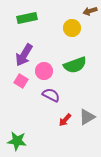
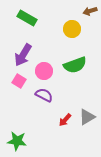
green rectangle: rotated 42 degrees clockwise
yellow circle: moved 1 px down
purple arrow: moved 1 px left
pink square: moved 2 px left
purple semicircle: moved 7 px left
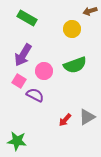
purple semicircle: moved 9 px left
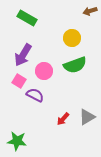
yellow circle: moved 9 px down
red arrow: moved 2 px left, 1 px up
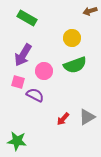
pink square: moved 1 px left, 1 px down; rotated 16 degrees counterclockwise
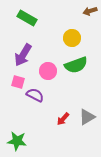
green semicircle: moved 1 px right
pink circle: moved 4 px right
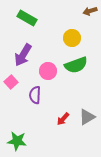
pink square: moved 7 px left; rotated 32 degrees clockwise
purple semicircle: rotated 114 degrees counterclockwise
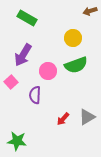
yellow circle: moved 1 px right
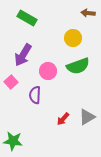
brown arrow: moved 2 px left, 2 px down; rotated 24 degrees clockwise
green semicircle: moved 2 px right, 1 px down
green star: moved 4 px left
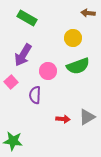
red arrow: rotated 128 degrees counterclockwise
